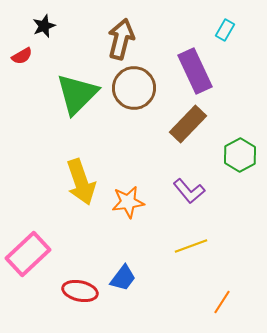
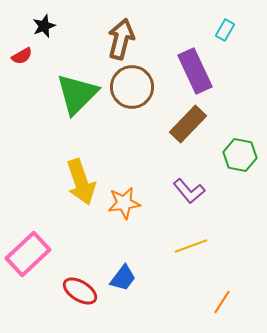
brown circle: moved 2 px left, 1 px up
green hexagon: rotated 20 degrees counterclockwise
orange star: moved 4 px left, 1 px down
red ellipse: rotated 20 degrees clockwise
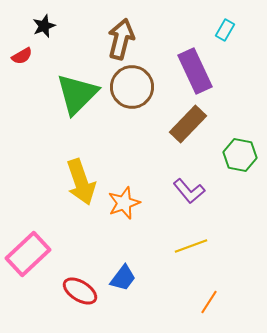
orange star: rotated 12 degrees counterclockwise
orange line: moved 13 px left
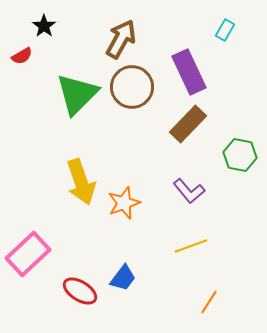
black star: rotated 15 degrees counterclockwise
brown arrow: rotated 15 degrees clockwise
purple rectangle: moved 6 px left, 1 px down
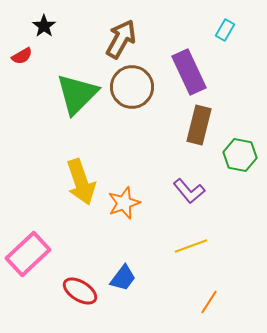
brown rectangle: moved 11 px right, 1 px down; rotated 30 degrees counterclockwise
